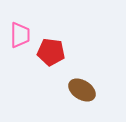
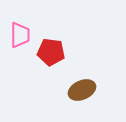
brown ellipse: rotated 56 degrees counterclockwise
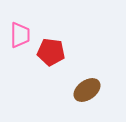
brown ellipse: moved 5 px right; rotated 12 degrees counterclockwise
